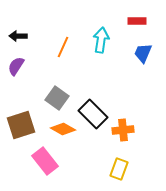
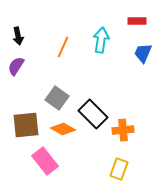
black arrow: rotated 102 degrees counterclockwise
brown square: moved 5 px right; rotated 12 degrees clockwise
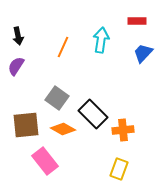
blue trapezoid: rotated 20 degrees clockwise
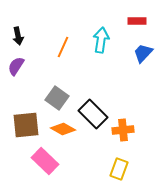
pink rectangle: rotated 8 degrees counterclockwise
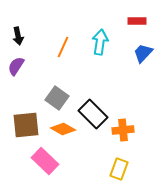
cyan arrow: moved 1 px left, 2 px down
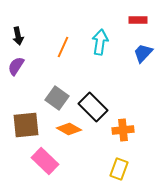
red rectangle: moved 1 px right, 1 px up
black rectangle: moved 7 px up
orange diamond: moved 6 px right
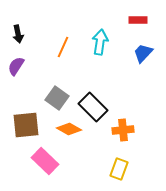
black arrow: moved 2 px up
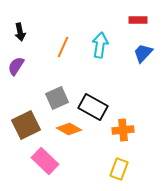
black arrow: moved 2 px right, 2 px up
cyan arrow: moved 3 px down
gray square: rotated 30 degrees clockwise
black rectangle: rotated 16 degrees counterclockwise
brown square: rotated 20 degrees counterclockwise
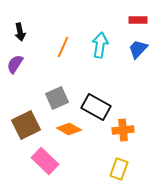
blue trapezoid: moved 5 px left, 4 px up
purple semicircle: moved 1 px left, 2 px up
black rectangle: moved 3 px right
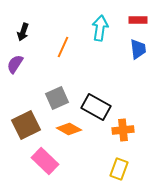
black arrow: moved 3 px right; rotated 30 degrees clockwise
cyan arrow: moved 17 px up
blue trapezoid: rotated 130 degrees clockwise
